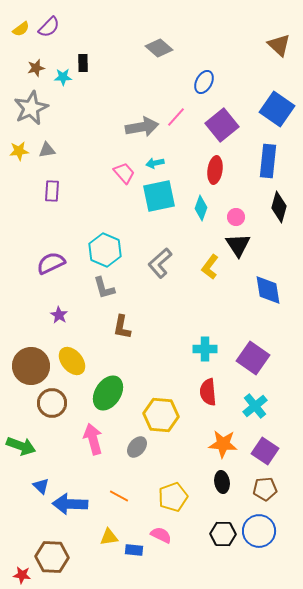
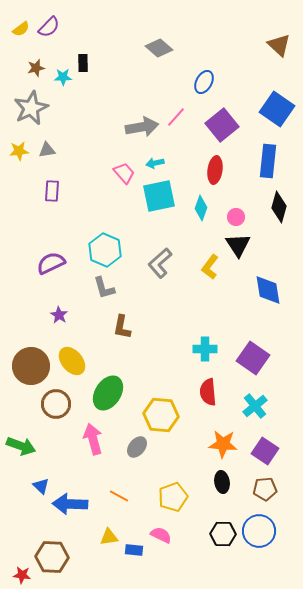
brown circle at (52, 403): moved 4 px right, 1 px down
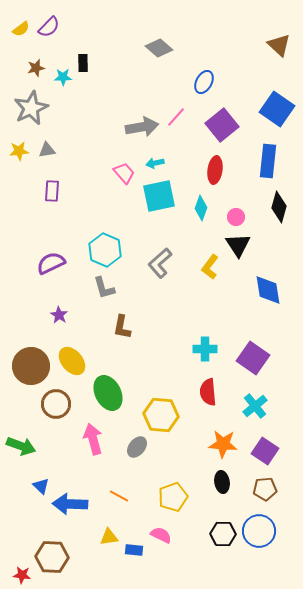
green ellipse at (108, 393): rotated 60 degrees counterclockwise
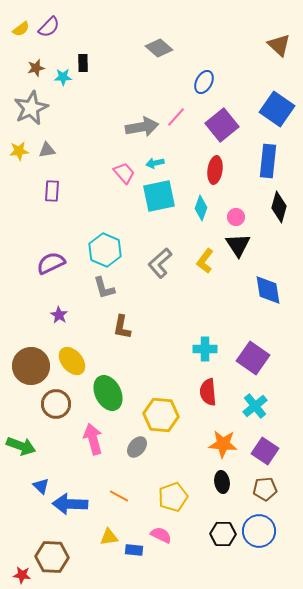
yellow L-shape at (210, 267): moved 5 px left, 6 px up
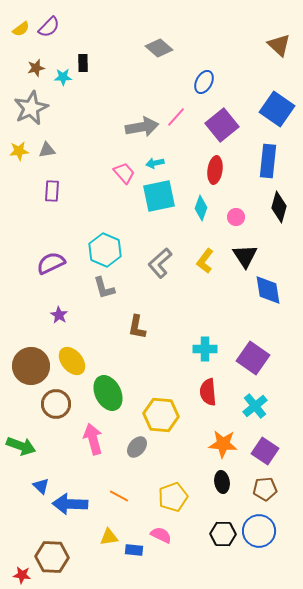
black triangle at (238, 245): moved 7 px right, 11 px down
brown L-shape at (122, 327): moved 15 px right
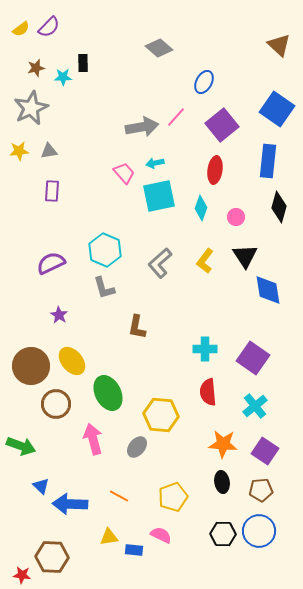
gray triangle at (47, 150): moved 2 px right, 1 px down
brown pentagon at (265, 489): moved 4 px left, 1 px down
